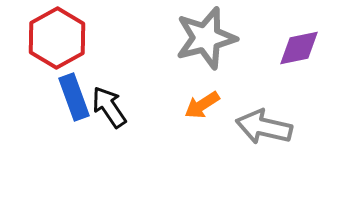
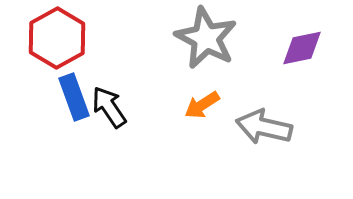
gray star: rotated 30 degrees counterclockwise
purple diamond: moved 3 px right
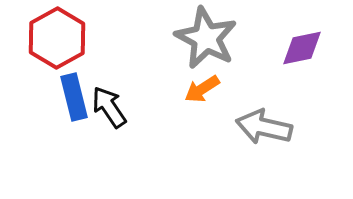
blue rectangle: rotated 6 degrees clockwise
orange arrow: moved 16 px up
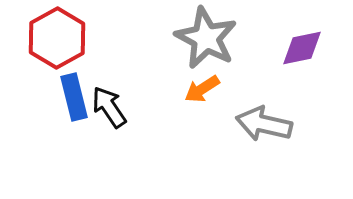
gray arrow: moved 3 px up
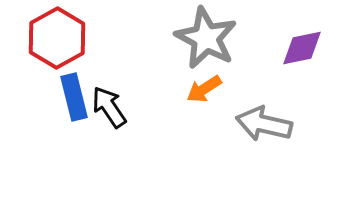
orange arrow: moved 2 px right
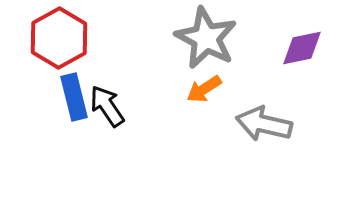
red hexagon: moved 2 px right
black arrow: moved 2 px left, 1 px up
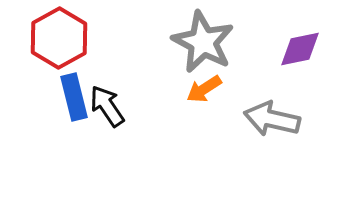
gray star: moved 3 px left, 4 px down
purple diamond: moved 2 px left, 1 px down
gray arrow: moved 8 px right, 5 px up
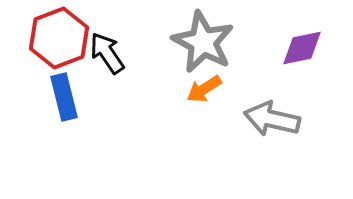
red hexagon: rotated 8 degrees clockwise
purple diamond: moved 2 px right, 1 px up
blue rectangle: moved 10 px left
black arrow: moved 53 px up
